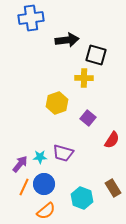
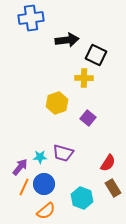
black square: rotated 10 degrees clockwise
red semicircle: moved 4 px left, 23 px down
purple arrow: moved 3 px down
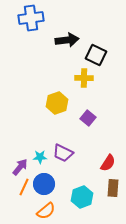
purple trapezoid: rotated 10 degrees clockwise
brown rectangle: rotated 36 degrees clockwise
cyan hexagon: moved 1 px up; rotated 20 degrees clockwise
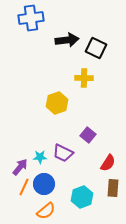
black square: moved 7 px up
purple square: moved 17 px down
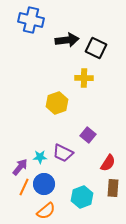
blue cross: moved 2 px down; rotated 20 degrees clockwise
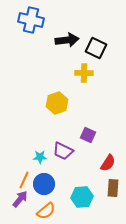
yellow cross: moved 5 px up
purple square: rotated 14 degrees counterclockwise
purple trapezoid: moved 2 px up
purple arrow: moved 32 px down
orange line: moved 7 px up
cyan hexagon: rotated 15 degrees clockwise
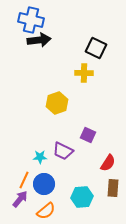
black arrow: moved 28 px left
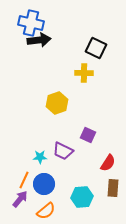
blue cross: moved 3 px down
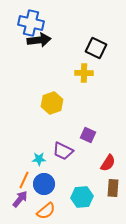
yellow hexagon: moved 5 px left
cyan star: moved 1 px left, 2 px down
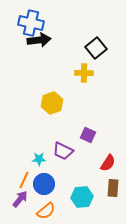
black square: rotated 25 degrees clockwise
